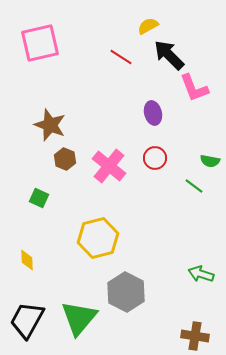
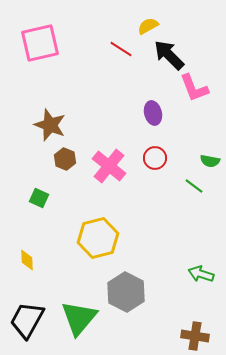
red line: moved 8 px up
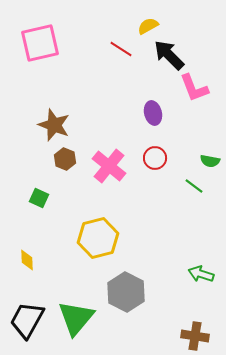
brown star: moved 4 px right
green triangle: moved 3 px left
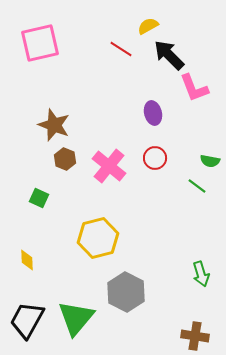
green line: moved 3 px right
green arrow: rotated 125 degrees counterclockwise
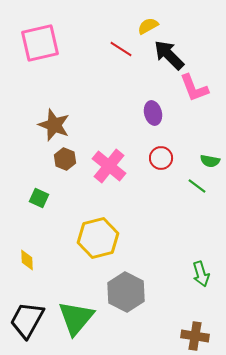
red circle: moved 6 px right
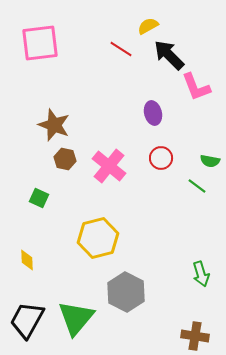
pink square: rotated 6 degrees clockwise
pink L-shape: moved 2 px right, 1 px up
brown hexagon: rotated 10 degrees counterclockwise
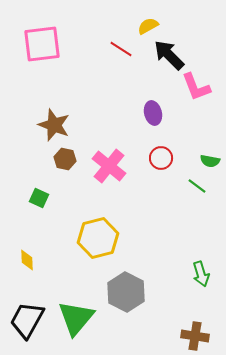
pink square: moved 2 px right, 1 px down
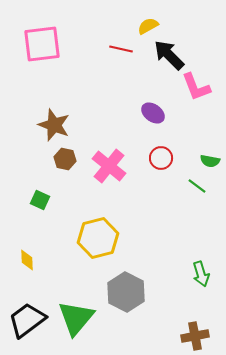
red line: rotated 20 degrees counterclockwise
purple ellipse: rotated 40 degrees counterclockwise
green square: moved 1 px right, 2 px down
black trapezoid: rotated 24 degrees clockwise
brown cross: rotated 20 degrees counterclockwise
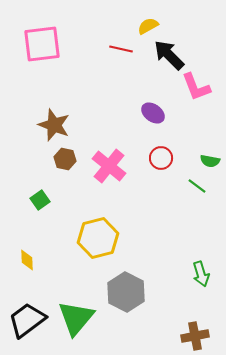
green square: rotated 30 degrees clockwise
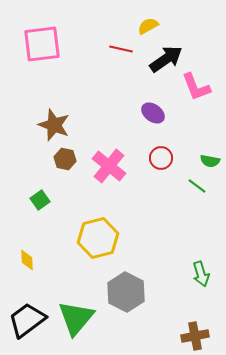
black arrow: moved 3 px left, 4 px down; rotated 100 degrees clockwise
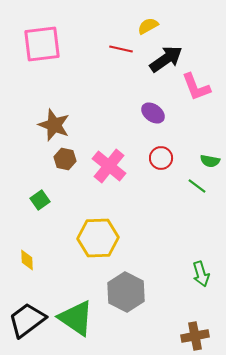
yellow hexagon: rotated 12 degrees clockwise
green triangle: rotated 36 degrees counterclockwise
